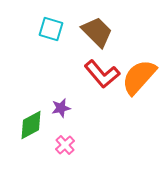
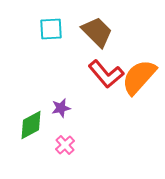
cyan square: rotated 20 degrees counterclockwise
red L-shape: moved 4 px right
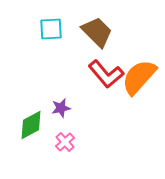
pink cross: moved 3 px up
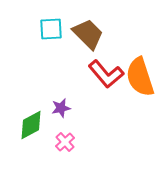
brown trapezoid: moved 9 px left, 2 px down
orange semicircle: moved 1 px right; rotated 60 degrees counterclockwise
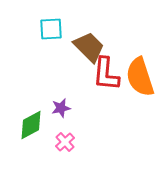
brown trapezoid: moved 1 px right, 13 px down
red L-shape: rotated 45 degrees clockwise
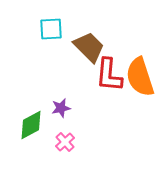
red L-shape: moved 3 px right, 1 px down
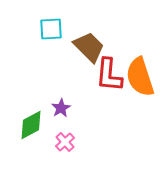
purple star: rotated 18 degrees counterclockwise
